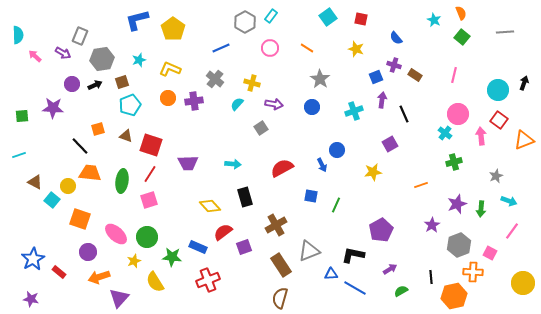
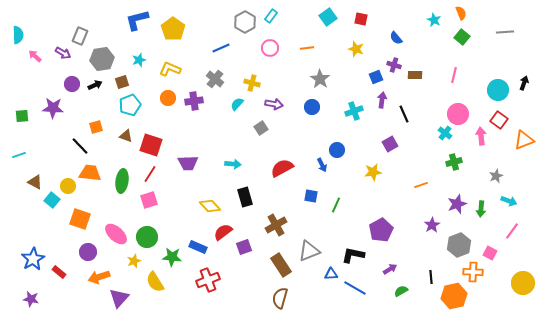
orange line at (307, 48): rotated 40 degrees counterclockwise
brown rectangle at (415, 75): rotated 32 degrees counterclockwise
orange square at (98, 129): moved 2 px left, 2 px up
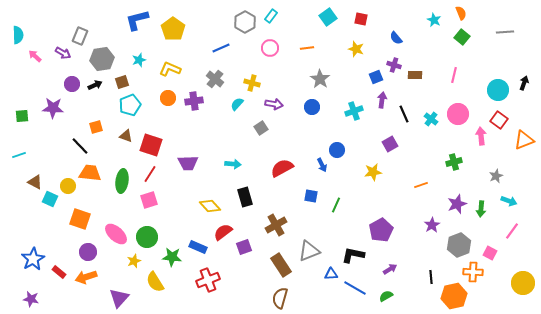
cyan cross at (445, 133): moved 14 px left, 14 px up
cyan square at (52, 200): moved 2 px left, 1 px up; rotated 14 degrees counterclockwise
orange arrow at (99, 277): moved 13 px left
green semicircle at (401, 291): moved 15 px left, 5 px down
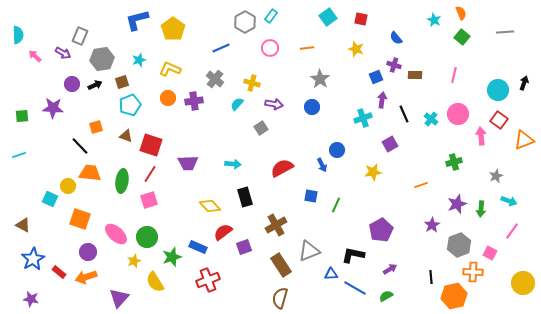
cyan cross at (354, 111): moved 9 px right, 7 px down
brown triangle at (35, 182): moved 12 px left, 43 px down
green star at (172, 257): rotated 24 degrees counterclockwise
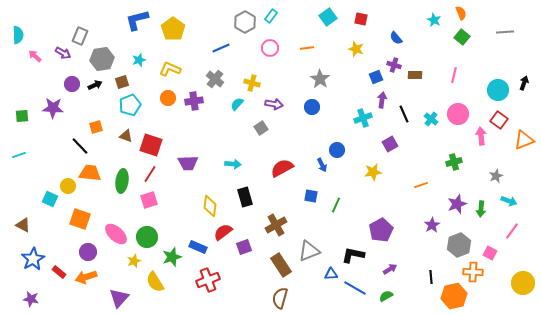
yellow diamond at (210, 206): rotated 50 degrees clockwise
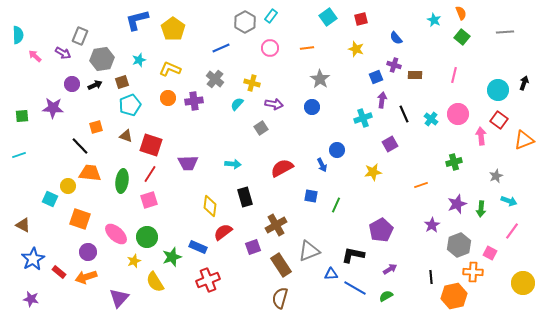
red square at (361, 19): rotated 24 degrees counterclockwise
purple square at (244, 247): moved 9 px right
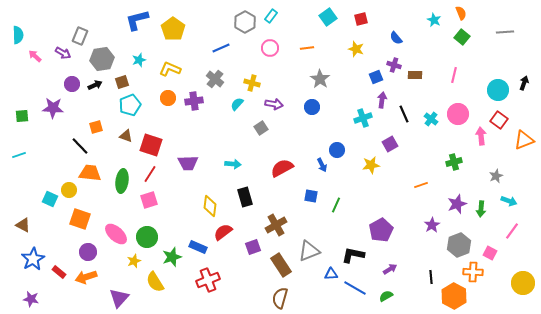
yellow star at (373, 172): moved 2 px left, 7 px up
yellow circle at (68, 186): moved 1 px right, 4 px down
orange hexagon at (454, 296): rotated 20 degrees counterclockwise
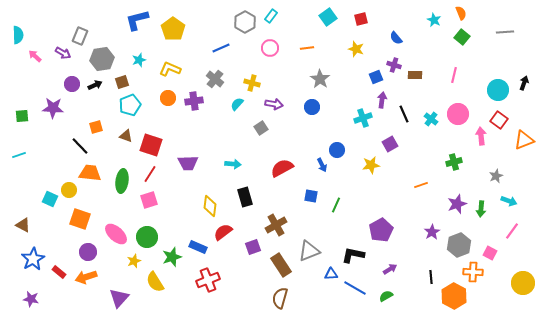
purple star at (432, 225): moved 7 px down
